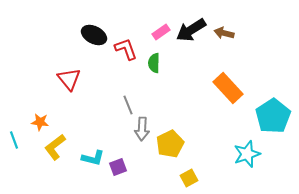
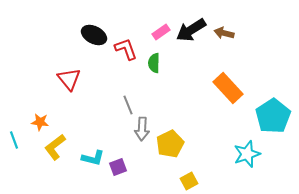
yellow square: moved 3 px down
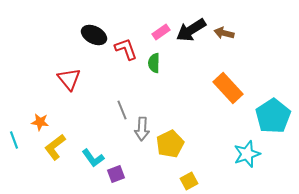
gray line: moved 6 px left, 5 px down
cyan L-shape: rotated 40 degrees clockwise
purple square: moved 2 px left, 7 px down
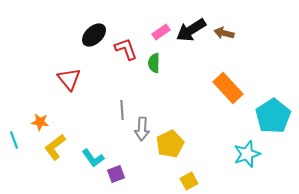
black ellipse: rotated 70 degrees counterclockwise
gray line: rotated 18 degrees clockwise
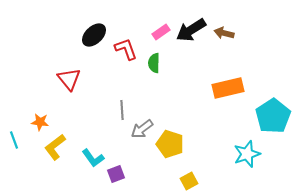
orange rectangle: rotated 60 degrees counterclockwise
gray arrow: rotated 50 degrees clockwise
yellow pentagon: rotated 28 degrees counterclockwise
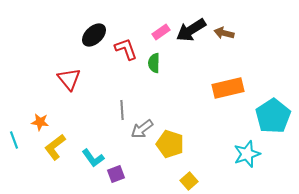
yellow square: rotated 12 degrees counterclockwise
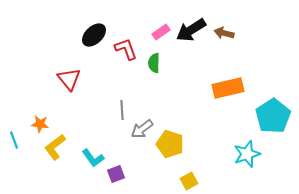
orange star: moved 2 px down
yellow square: rotated 12 degrees clockwise
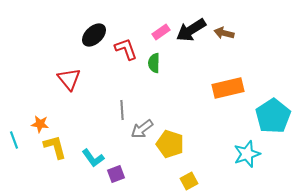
yellow L-shape: rotated 112 degrees clockwise
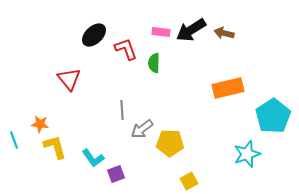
pink rectangle: rotated 42 degrees clockwise
yellow pentagon: moved 1 px up; rotated 16 degrees counterclockwise
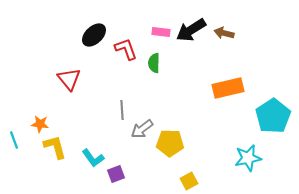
cyan star: moved 1 px right, 4 px down; rotated 8 degrees clockwise
